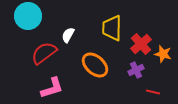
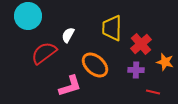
orange star: moved 2 px right, 8 px down
purple cross: rotated 28 degrees clockwise
pink L-shape: moved 18 px right, 2 px up
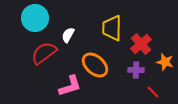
cyan circle: moved 7 px right, 2 px down
red line: rotated 32 degrees clockwise
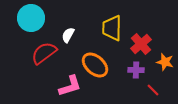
cyan circle: moved 4 px left
red line: moved 2 px up
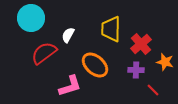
yellow trapezoid: moved 1 px left, 1 px down
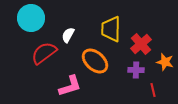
orange ellipse: moved 4 px up
red line: rotated 32 degrees clockwise
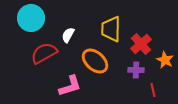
red semicircle: rotated 8 degrees clockwise
orange star: moved 2 px up; rotated 12 degrees clockwise
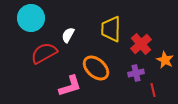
orange ellipse: moved 1 px right, 7 px down
purple cross: moved 3 px down; rotated 14 degrees counterclockwise
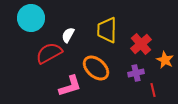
yellow trapezoid: moved 4 px left, 1 px down
red semicircle: moved 5 px right
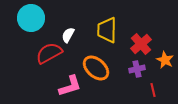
purple cross: moved 1 px right, 4 px up
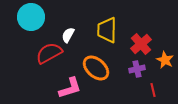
cyan circle: moved 1 px up
pink L-shape: moved 2 px down
